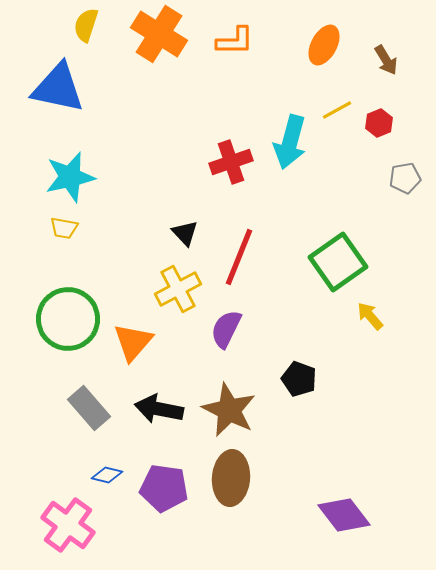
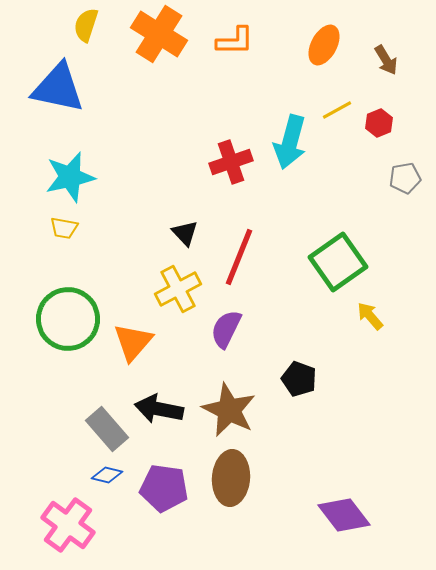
gray rectangle: moved 18 px right, 21 px down
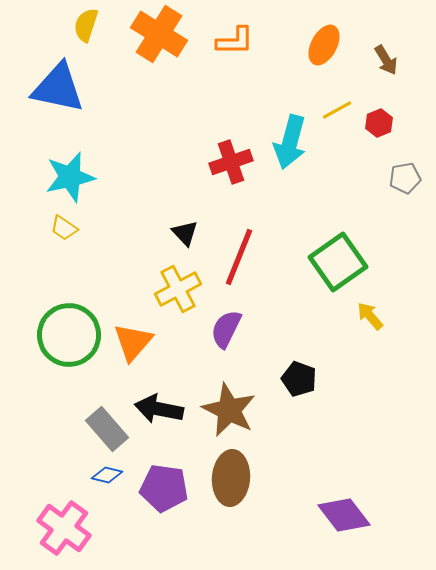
yellow trapezoid: rotated 24 degrees clockwise
green circle: moved 1 px right, 16 px down
pink cross: moved 4 px left, 3 px down
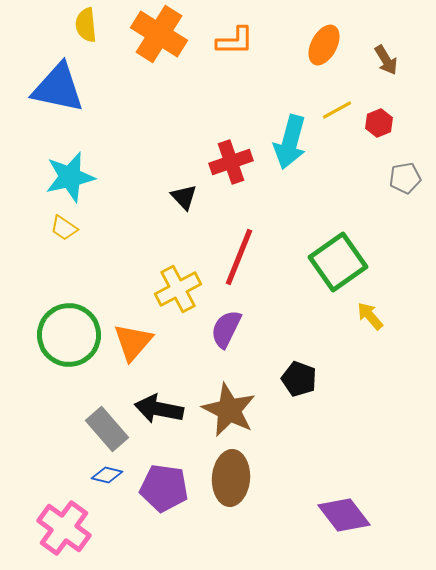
yellow semicircle: rotated 24 degrees counterclockwise
black triangle: moved 1 px left, 36 px up
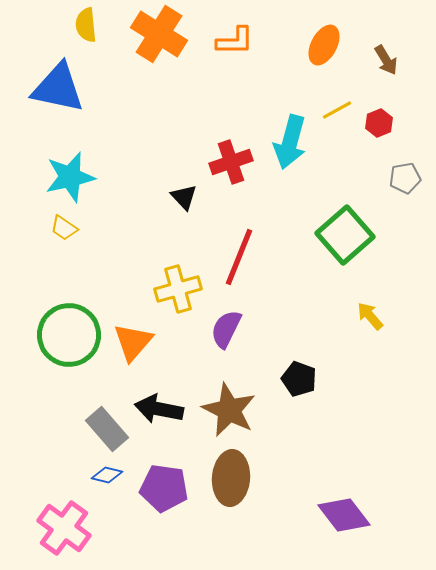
green square: moved 7 px right, 27 px up; rotated 6 degrees counterclockwise
yellow cross: rotated 12 degrees clockwise
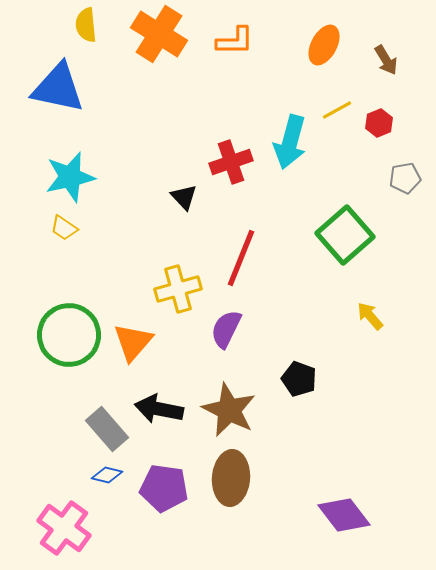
red line: moved 2 px right, 1 px down
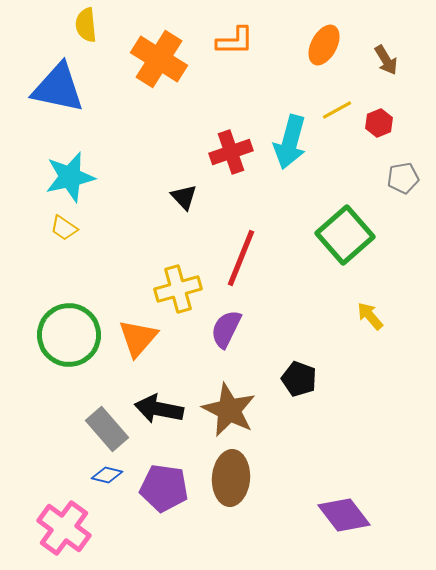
orange cross: moved 25 px down
red cross: moved 10 px up
gray pentagon: moved 2 px left
orange triangle: moved 5 px right, 4 px up
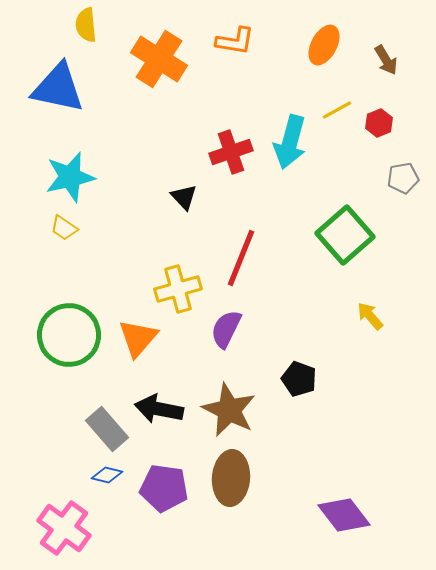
orange L-shape: rotated 9 degrees clockwise
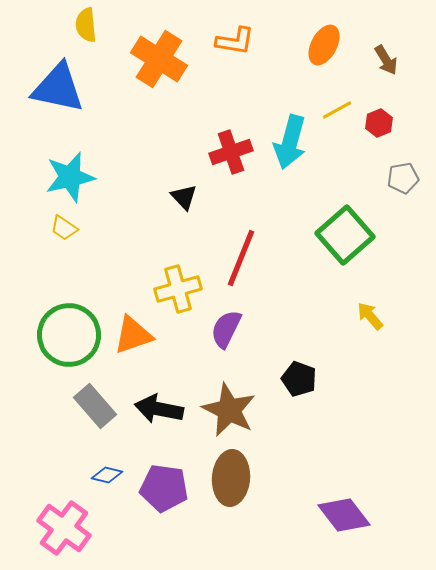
orange triangle: moved 5 px left, 3 px up; rotated 30 degrees clockwise
gray rectangle: moved 12 px left, 23 px up
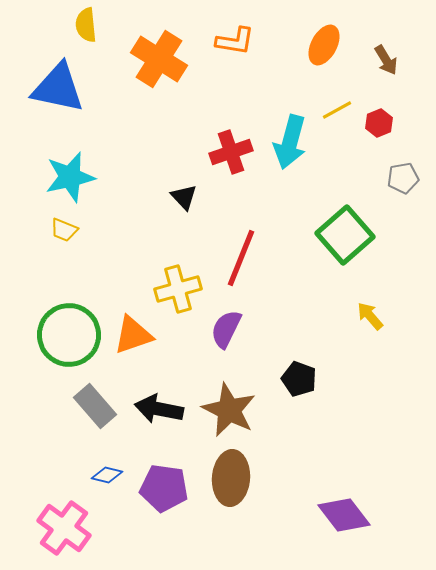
yellow trapezoid: moved 2 px down; rotated 12 degrees counterclockwise
